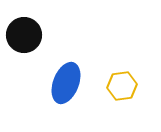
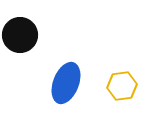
black circle: moved 4 px left
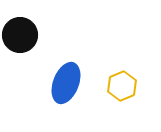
yellow hexagon: rotated 16 degrees counterclockwise
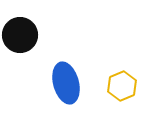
blue ellipse: rotated 36 degrees counterclockwise
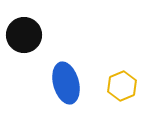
black circle: moved 4 px right
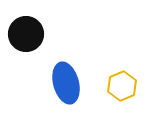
black circle: moved 2 px right, 1 px up
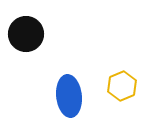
blue ellipse: moved 3 px right, 13 px down; rotated 9 degrees clockwise
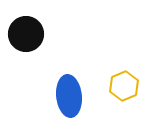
yellow hexagon: moved 2 px right
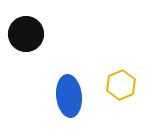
yellow hexagon: moved 3 px left, 1 px up
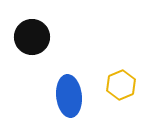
black circle: moved 6 px right, 3 px down
